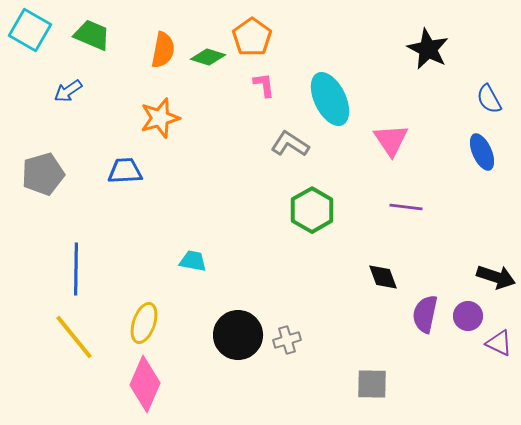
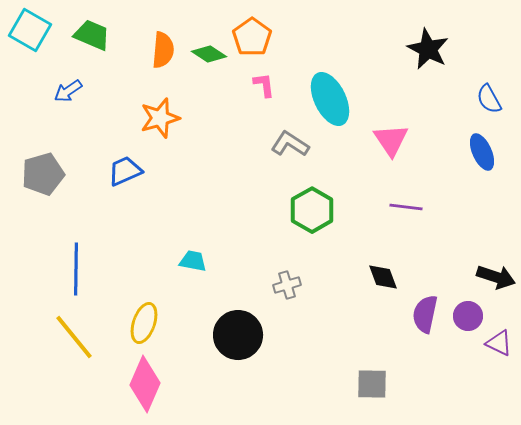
orange semicircle: rotated 6 degrees counterclockwise
green diamond: moved 1 px right, 3 px up; rotated 16 degrees clockwise
blue trapezoid: rotated 21 degrees counterclockwise
gray cross: moved 55 px up
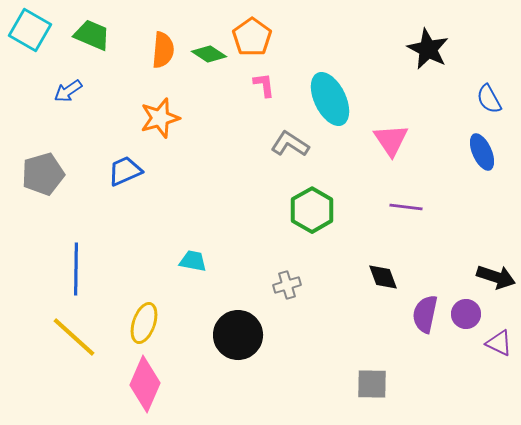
purple circle: moved 2 px left, 2 px up
yellow line: rotated 9 degrees counterclockwise
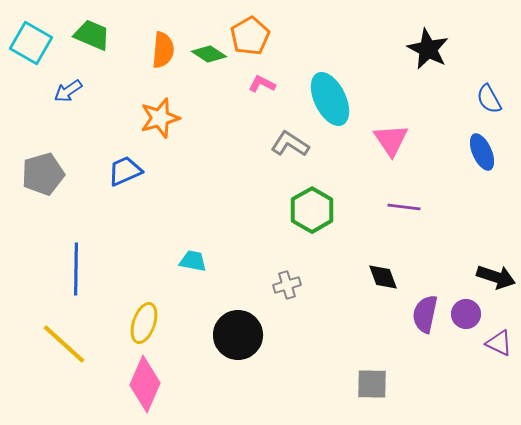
cyan square: moved 1 px right, 13 px down
orange pentagon: moved 2 px left, 1 px up; rotated 6 degrees clockwise
pink L-shape: moved 2 px left, 1 px up; rotated 56 degrees counterclockwise
purple line: moved 2 px left
yellow line: moved 10 px left, 7 px down
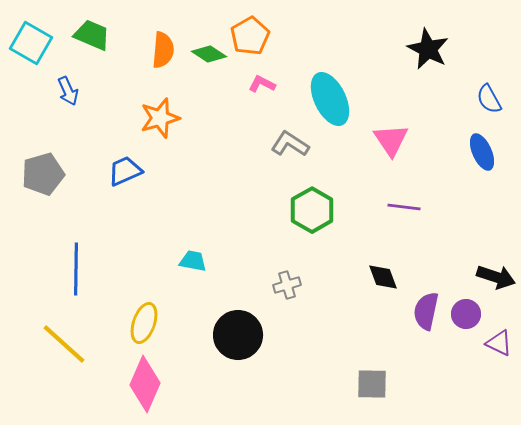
blue arrow: rotated 80 degrees counterclockwise
purple semicircle: moved 1 px right, 3 px up
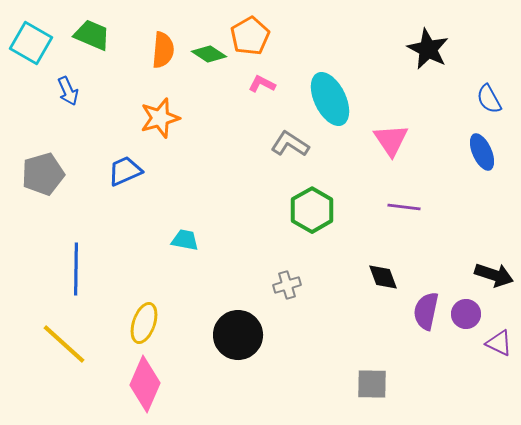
cyan trapezoid: moved 8 px left, 21 px up
black arrow: moved 2 px left, 2 px up
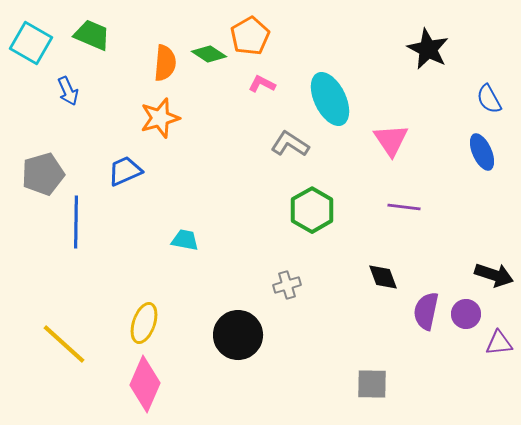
orange semicircle: moved 2 px right, 13 px down
blue line: moved 47 px up
purple triangle: rotated 32 degrees counterclockwise
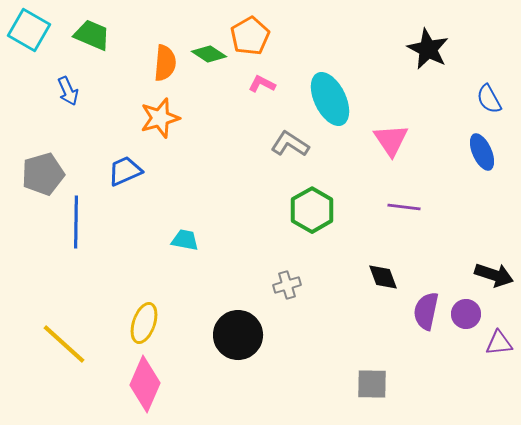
cyan square: moved 2 px left, 13 px up
